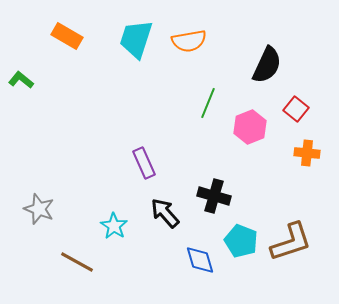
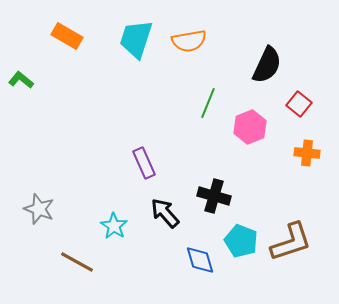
red square: moved 3 px right, 5 px up
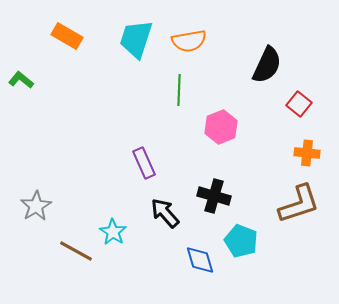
green line: moved 29 px left, 13 px up; rotated 20 degrees counterclockwise
pink hexagon: moved 29 px left
gray star: moved 3 px left, 3 px up; rotated 20 degrees clockwise
cyan star: moved 1 px left, 6 px down
brown L-shape: moved 8 px right, 38 px up
brown line: moved 1 px left, 11 px up
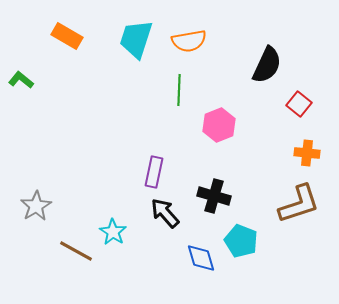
pink hexagon: moved 2 px left, 2 px up
purple rectangle: moved 10 px right, 9 px down; rotated 36 degrees clockwise
blue diamond: moved 1 px right, 2 px up
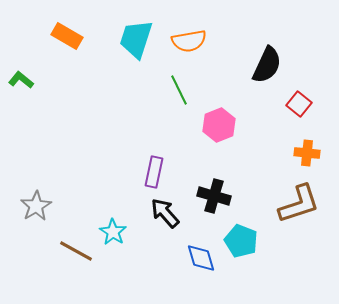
green line: rotated 28 degrees counterclockwise
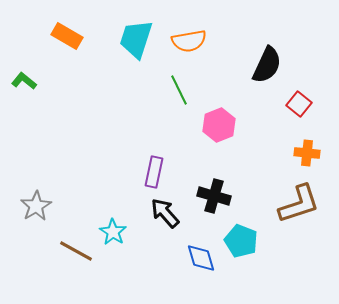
green L-shape: moved 3 px right, 1 px down
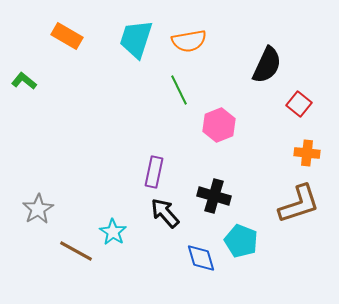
gray star: moved 2 px right, 3 px down
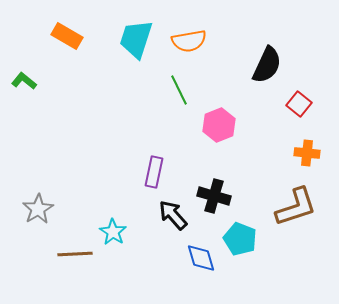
brown L-shape: moved 3 px left, 3 px down
black arrow: moved 8 px right, 2 px down
cyan pentagon: moved 1 px left, 2 px up
brown line: moved 1 px left, 3 px down; rotated 32 degrees counterclockwise
